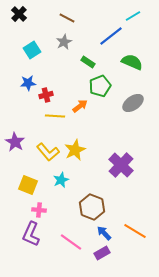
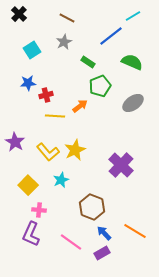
yellow square: rotated 24 degrees clockwise
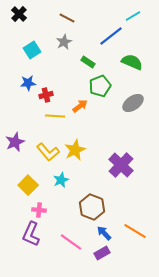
purple star: rotated 18 degrees clockwise
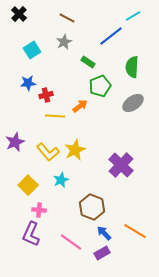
green semicircle: moved 5 px down; rotated 110 degrees counterclockwise
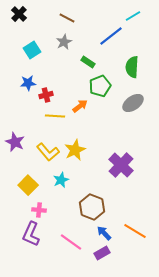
purple star: rotated 24 degrees counterclockwise
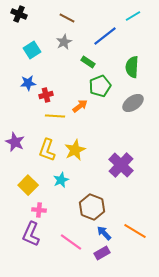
black cross: rotated 21 degrees counterclockwise
blue line: moved 6 px left
yellow L-shape: moved 1 px left, 2 px up; rotated 60 degrees clockwise
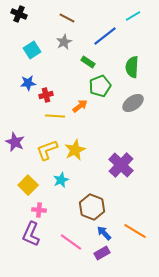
yellow L-shape: rotated 50 degrees clockwise
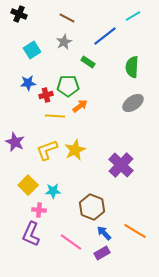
green pentagon: moved 32 px left; rotated 20 degrees clockwise
cyan star: moved 8 px left, 11 px down; rotated 21 degrees clockwise
